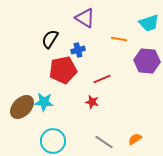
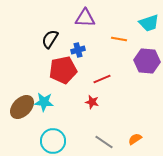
purple triangle: rotated 30 degrees counterclockwise
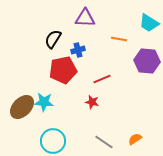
cyan trapezoid: rotated 50 degrees clockwise
black semicircle: moved 3 px right
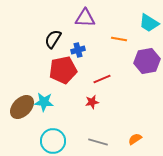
purple hexagon: rotated 15 degrees counterclockwise
red star: rotated 24 degrees counterclockwise
gray line: moved 6 px left; rotated 18 degrees counterclockwise
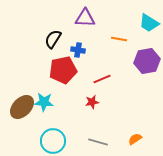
blue cross: rotated 24 degrees clockwise
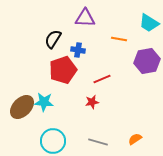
red pentagon: rotated 8 degrees counterclockwise
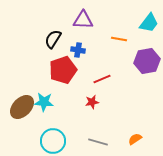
purple triangle: moved 2 px left, 2 px down
cyan trapezoid: rotated 85 degrees counterclockwise
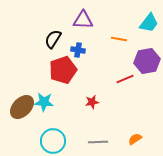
red line: moved 23 px right
gray line: rotated 18 degrees counterclockwise
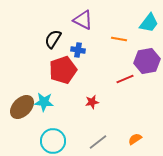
purple triangle: rotated 25 degrees clockwise
gray line: rotated 36 degrees counterclockwise
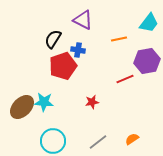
orange line: rotated 21 degrees counterclockwise
red pentagon: moved 4 px up
orange semicircle: moved 3 px left
